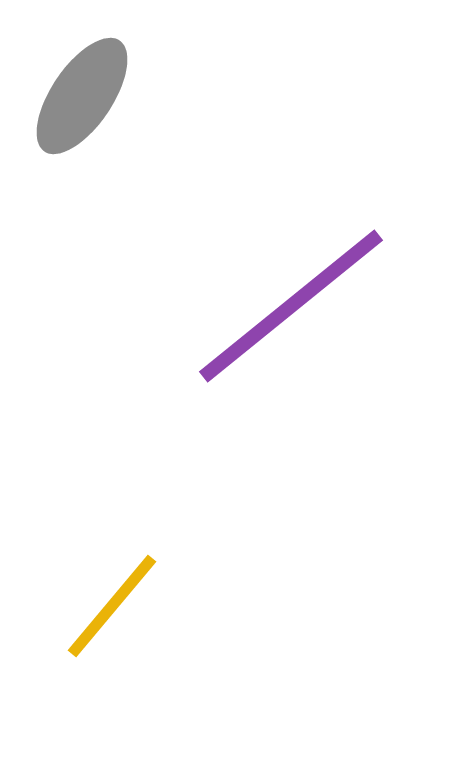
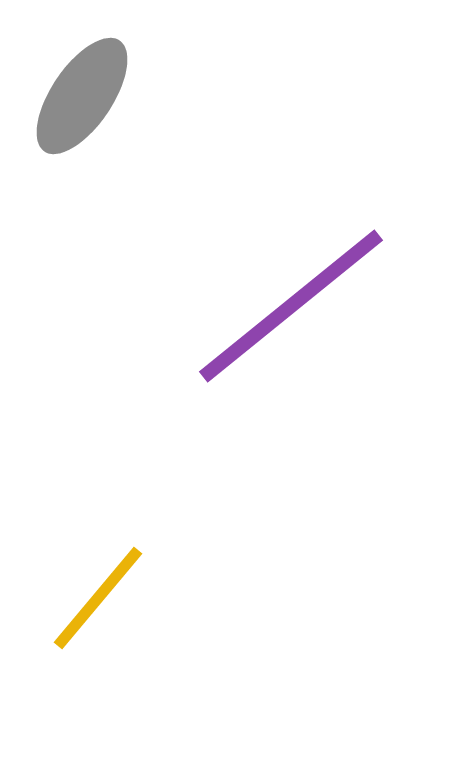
yellow line: moved 14 px left, 8 px up
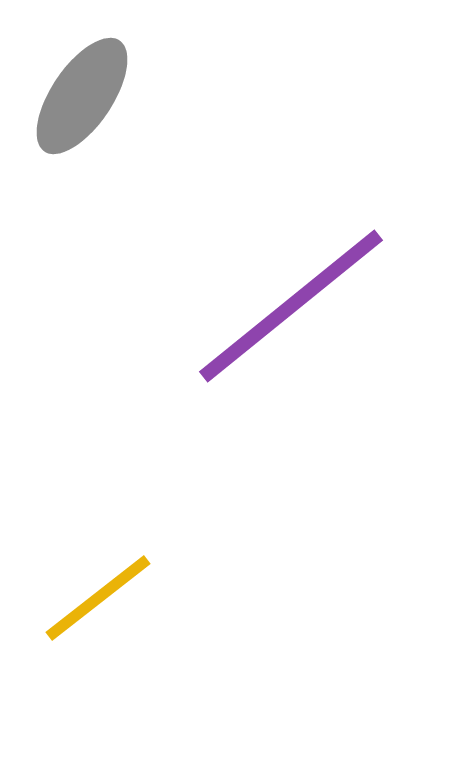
yellow line: rotated 12 degrees clockwise
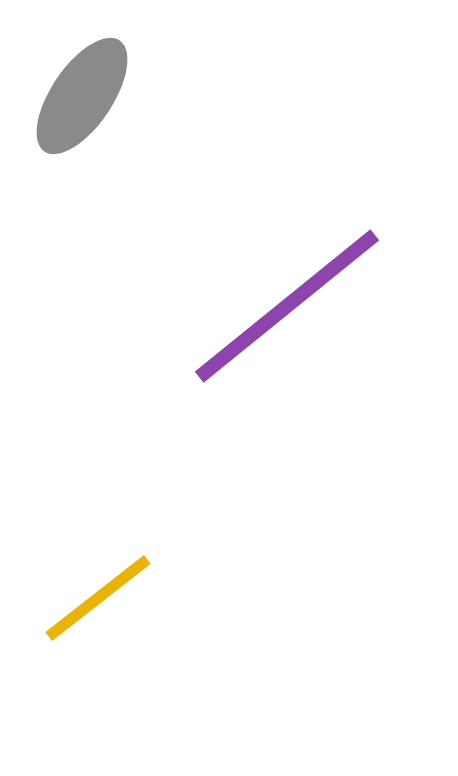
purple line: moved 4 px left
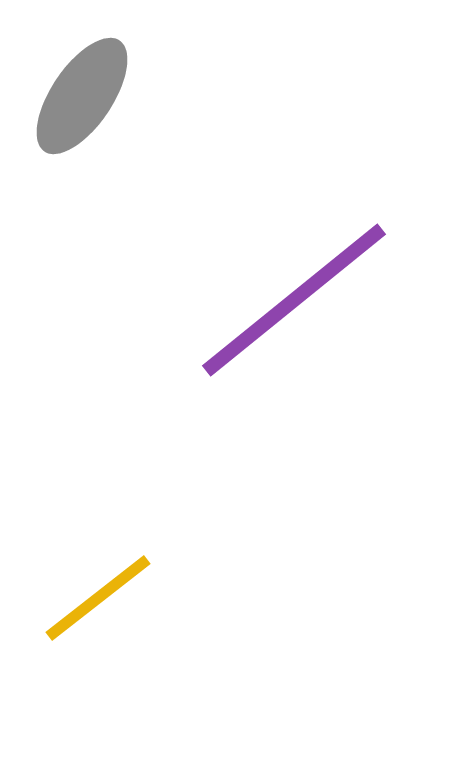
purple line: moved 7 px right, 6 px up
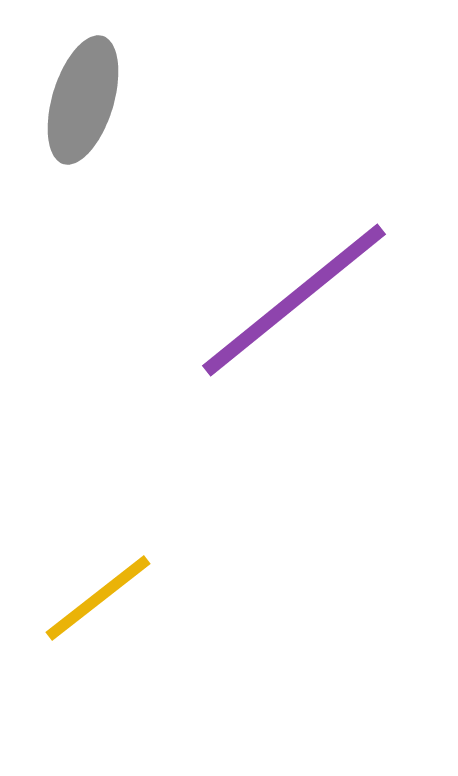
gray ellipse: moved 1 px right, 4 px down; rotated 17 degrees counterclockwise
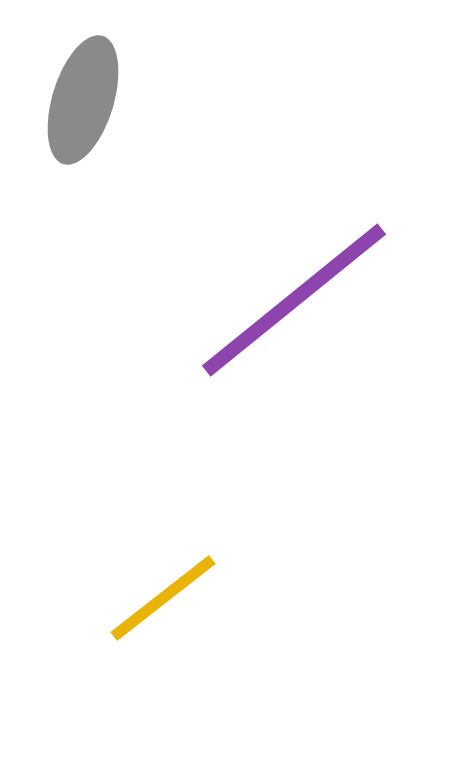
yellow line: moved 65 px right
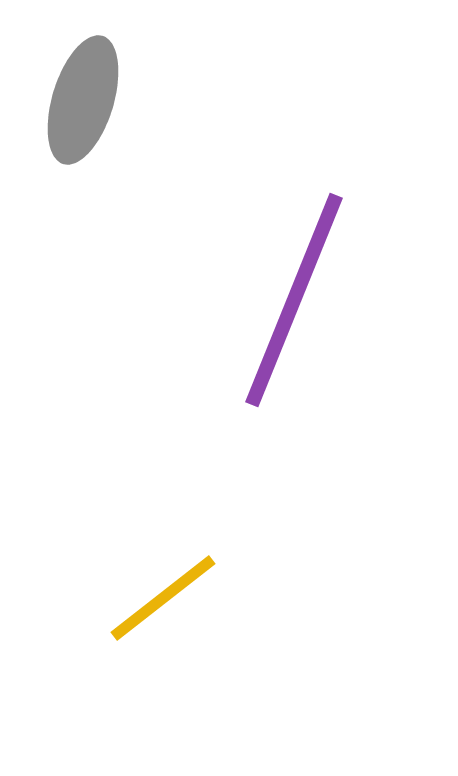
purple line: rotated 29 degrees counterclockwise
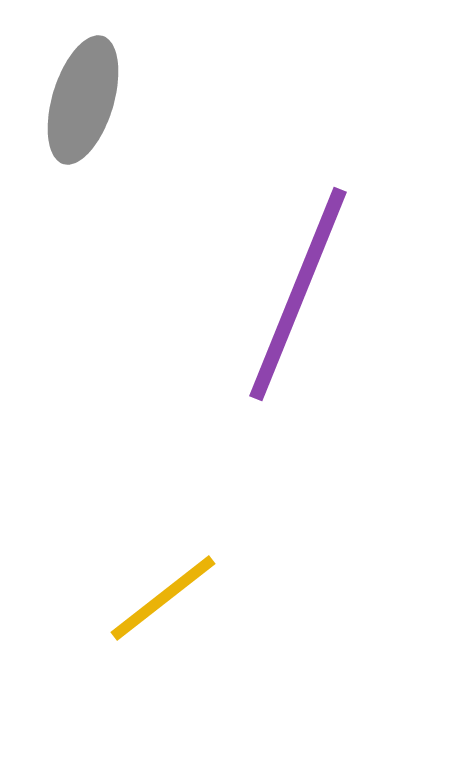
purple line: moved 4 px right, 6 px up
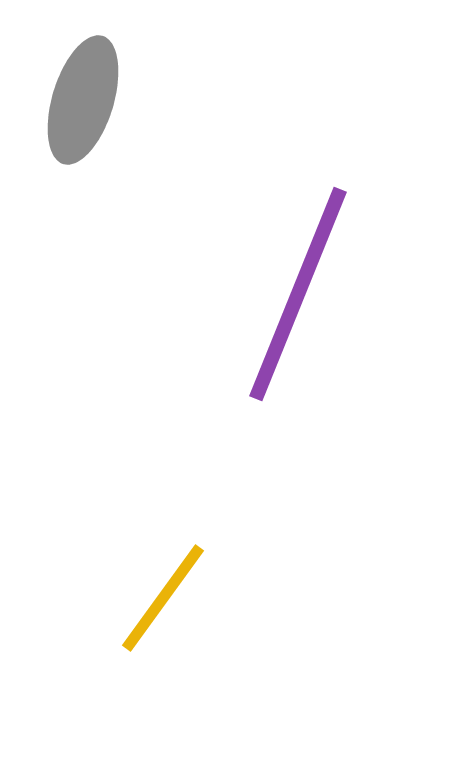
yellow line: rotated 16 degrees counterclockwise
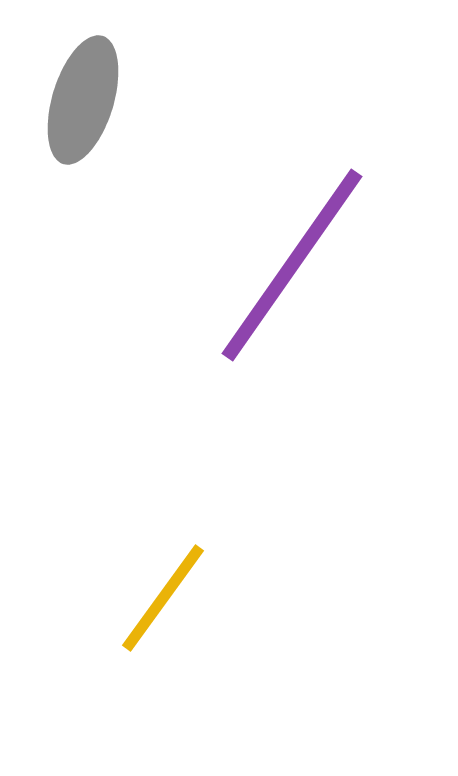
purple line: moved 6 px left, 29 px up; rotated 13 degrees clockwise
